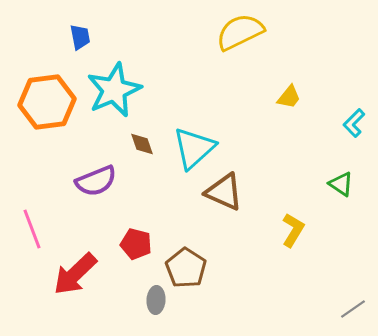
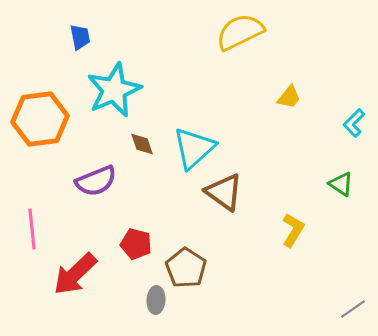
orange hexagon: moved 7 px left, 17 px down
brown triangle: rotated 12 degrees clockwise
pink line: rotated 15 degrees clockwise
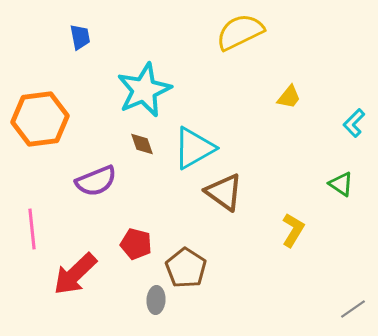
cyan star: moved 30 px right
cyan triangle: rotated 12 degrees clockwise
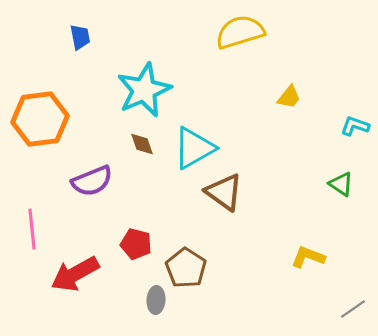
yellow semicircle: rotated 9 degrees clockwise
cyan L-shape: moved 1 px right, 3 px down; rotated 64 degrees clockwise
purple semicircle: moved 4 px left
yellow L-shape: moved 15 px right, 27 px down; rotated 100 degrees counterclockwise
red arrow: rotated 15 degrees clockwise
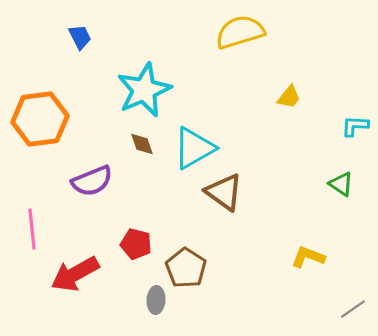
blue trapezoid: rotated 16 degrees counterclockwise
cyan L-shape: rotated 16 degrees counterclockwise
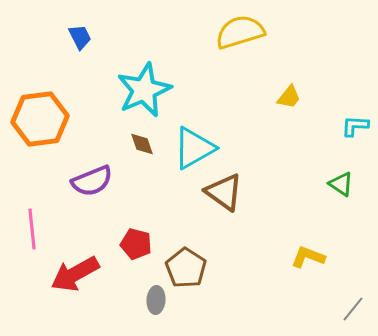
gray line: rotated 16 degrees counterclockwise
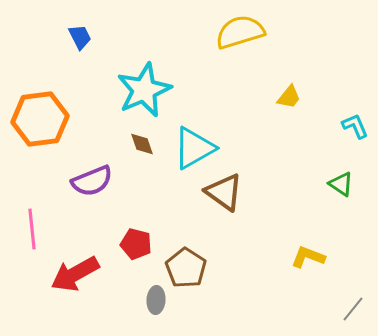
cyan L-shape: rotated 64 degrees clockwise
